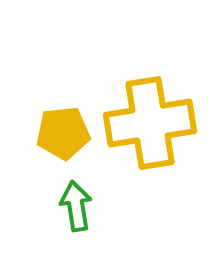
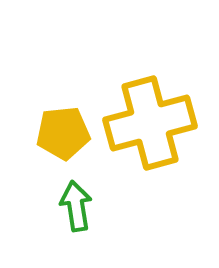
yellow cross: rotated 6 degrees counterclockwise
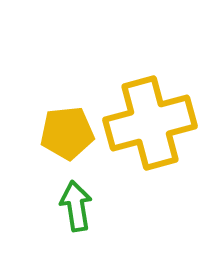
yellow pentagon: moved 4 px right
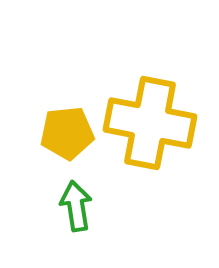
yellow cross: rotated 26 degrees clockwise
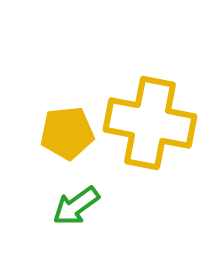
green arrow: rotated 117 degrees counterclockwise
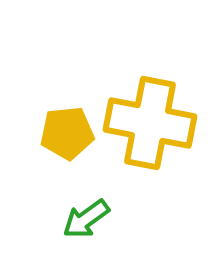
green arrow: moved 10 px right, 13 px down
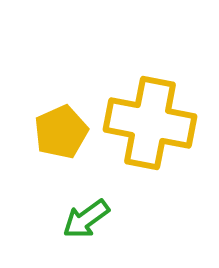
yellow pentagon: moved 6 px left, 1 px up; rotated 18 degrees counterclockwise
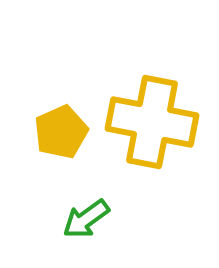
yellow cross: moved 2 px right, 1 px up
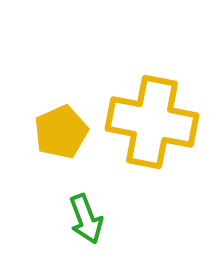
green arrow: rotated 75 degrees counterclockwise
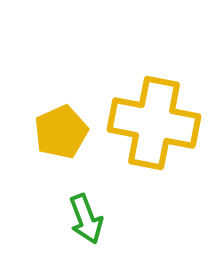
yellow cross: moved 2 px right, 1 px down
